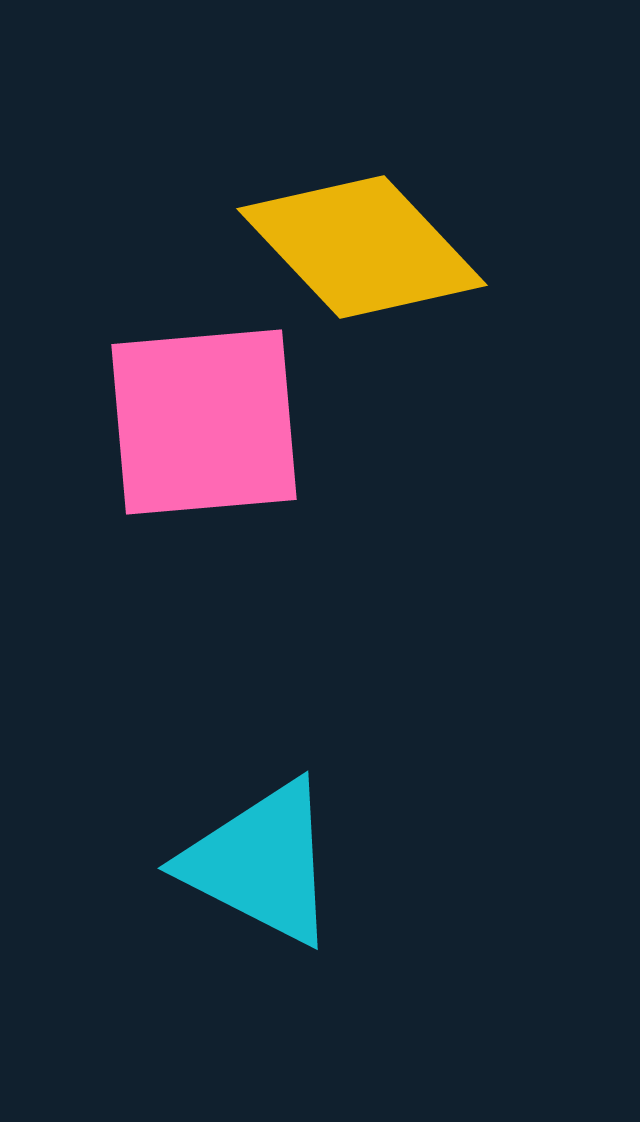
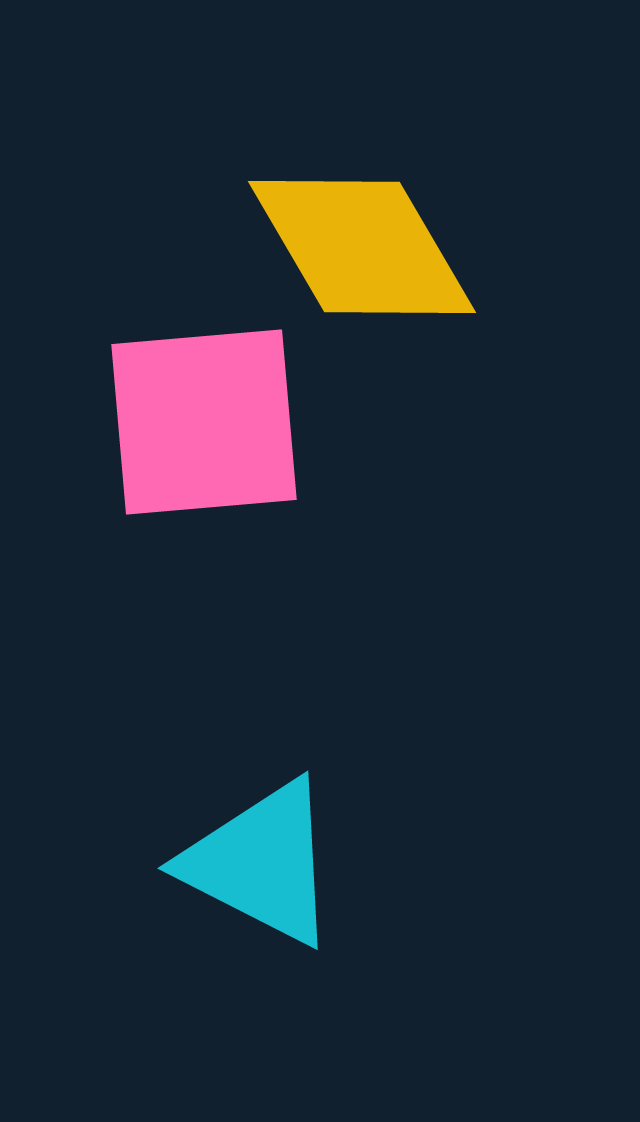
yellow diamond: rotated 13 degrees clockwise
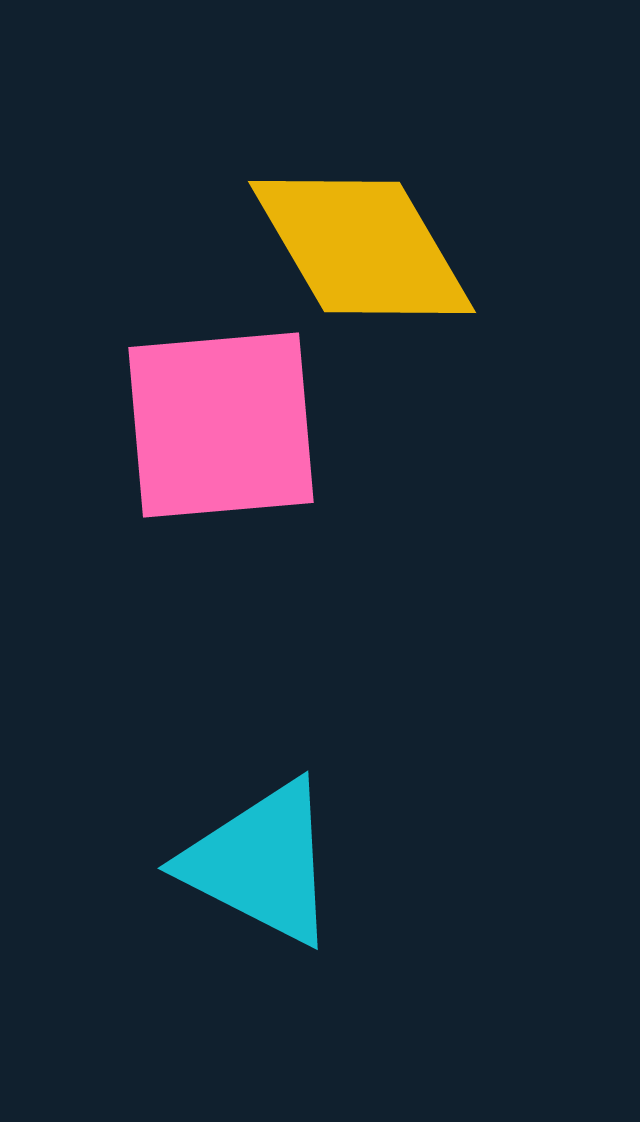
pink square: moved 17 px right, 3 px down
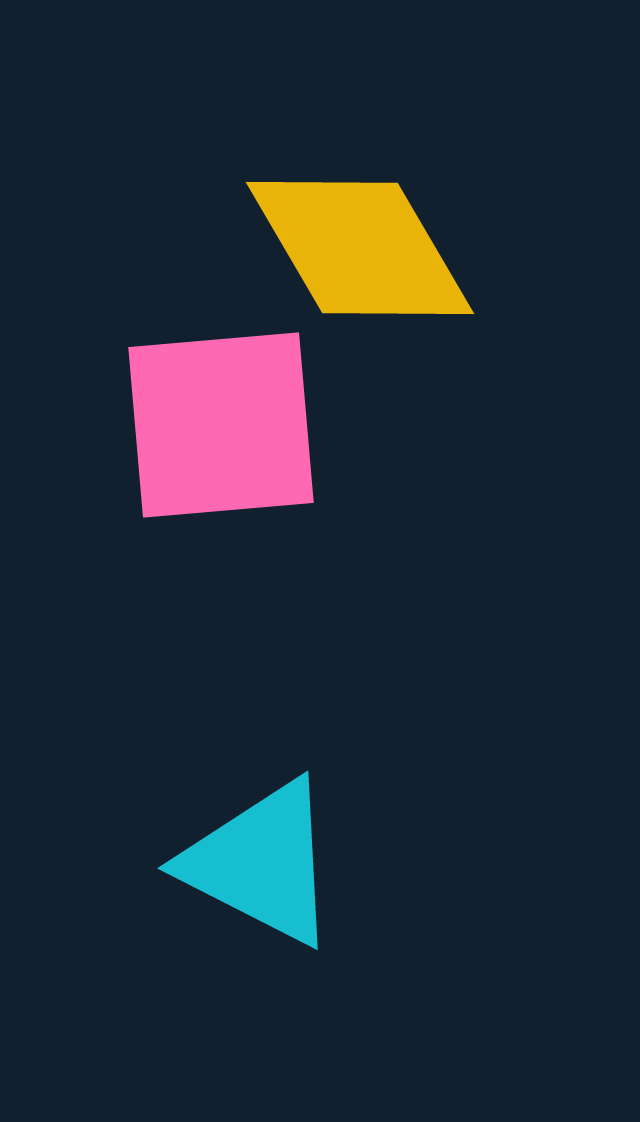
yellow diamond: moved 2 px left, 1 px down
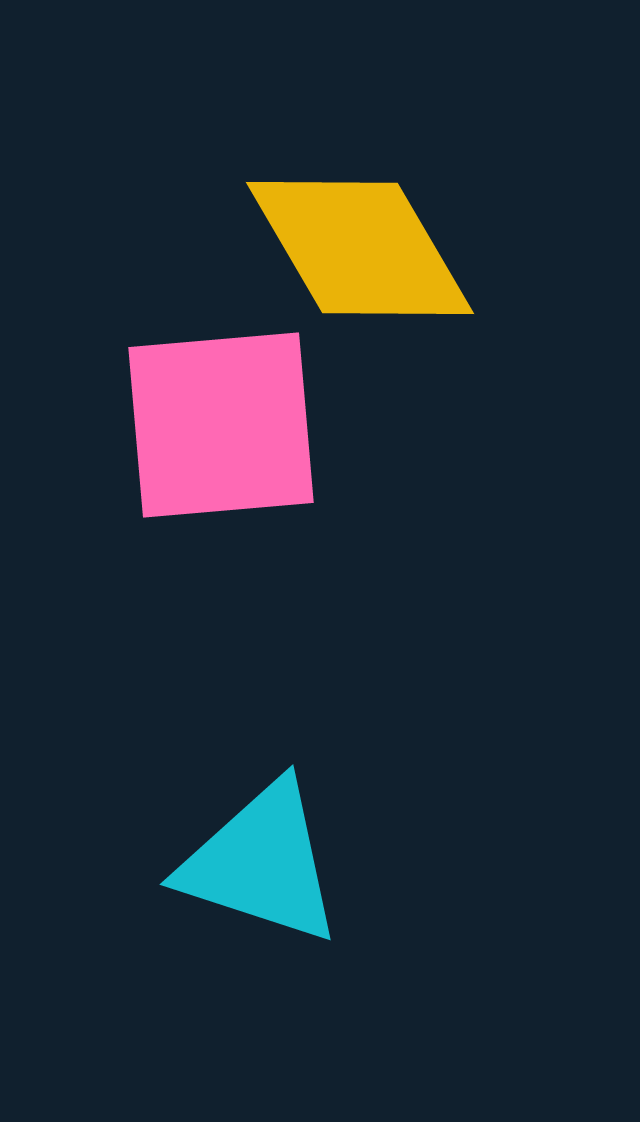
cyan triangle: rotated 9 degrees counterclockwise
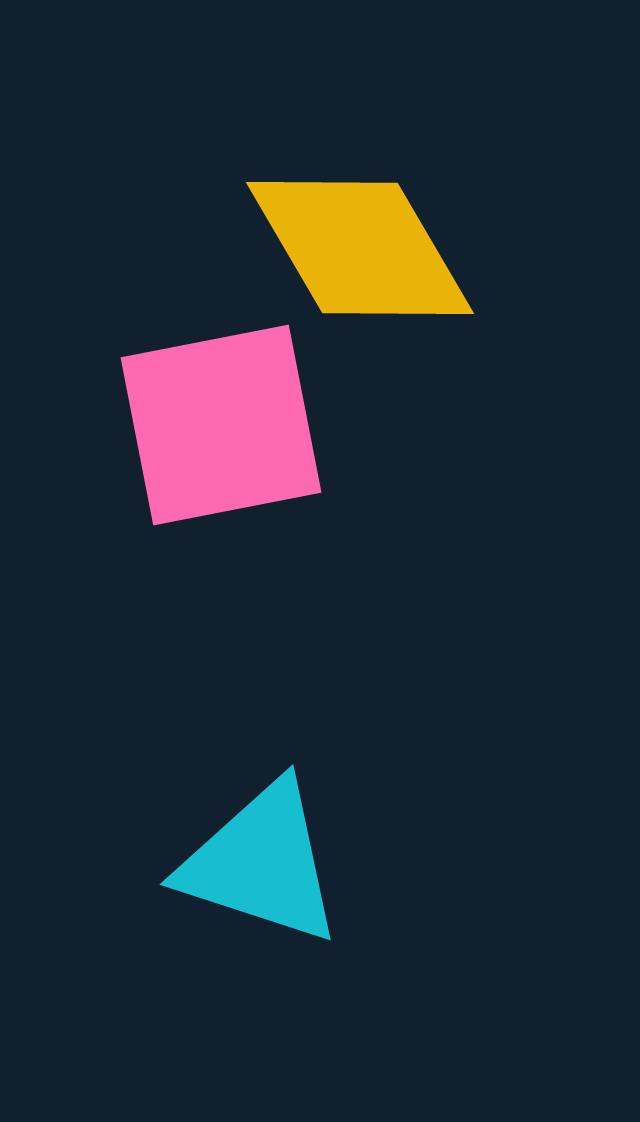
pink square: rotated 6 degrees counterclockwise
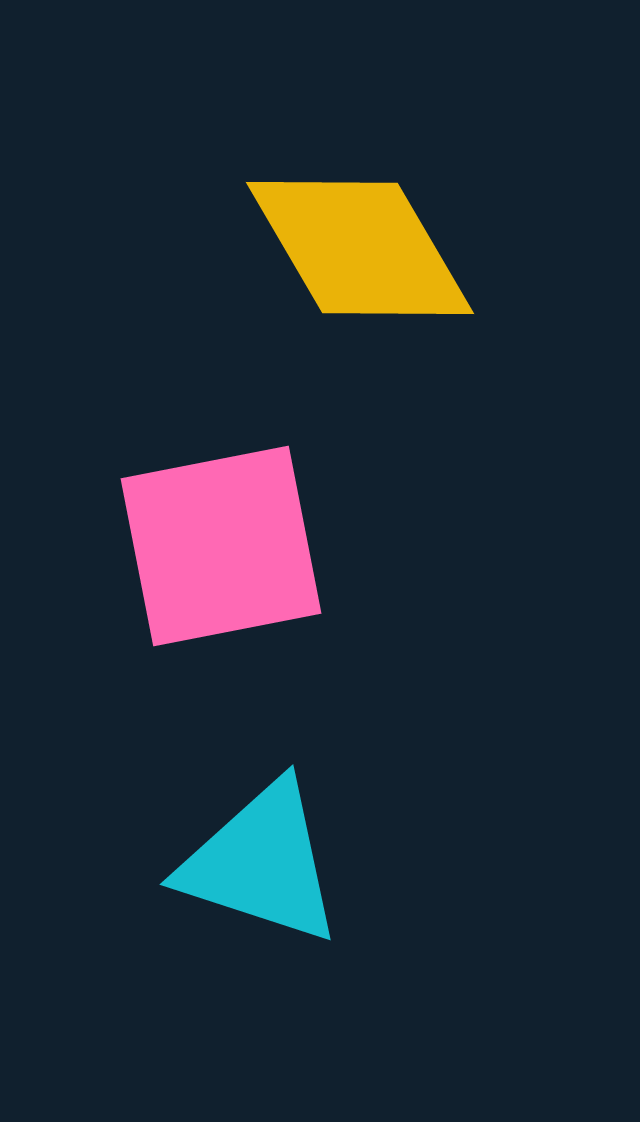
pink square: moved 121 px down
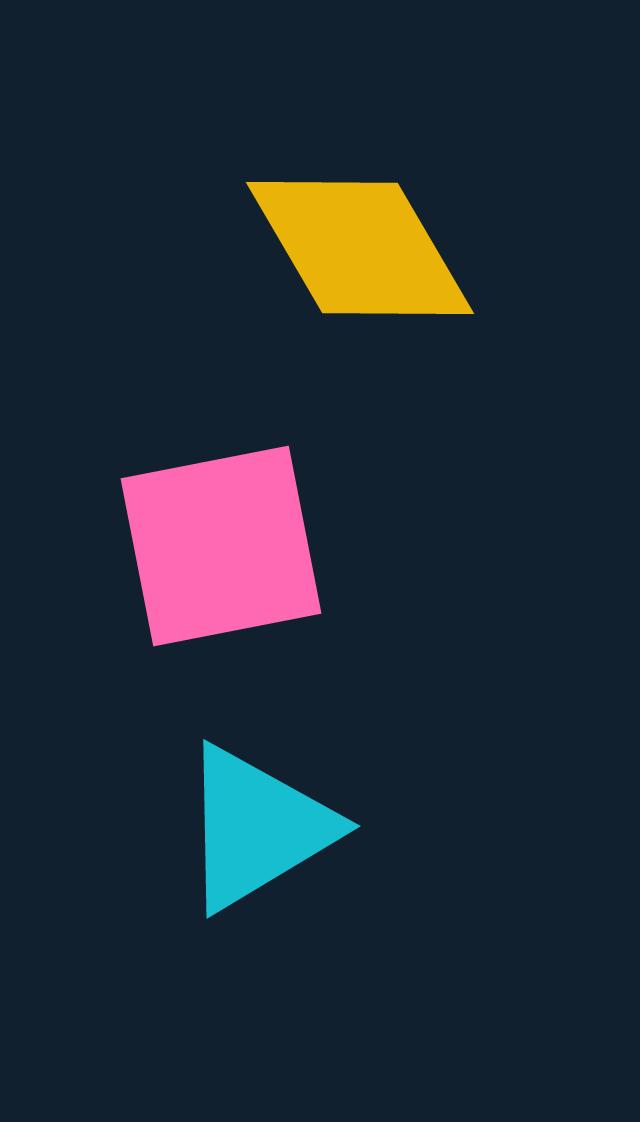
cyan triangle: moved 4 px left, 35 px up; rotated 49 degrees counterclockwise
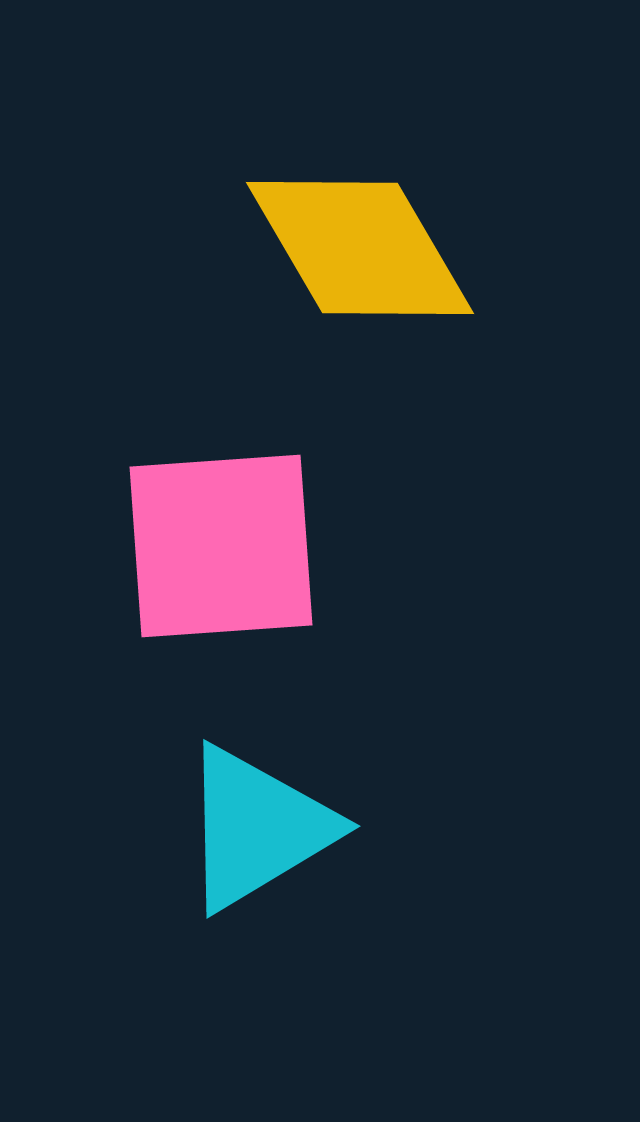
pink square: rotated 7 degrees clockwise
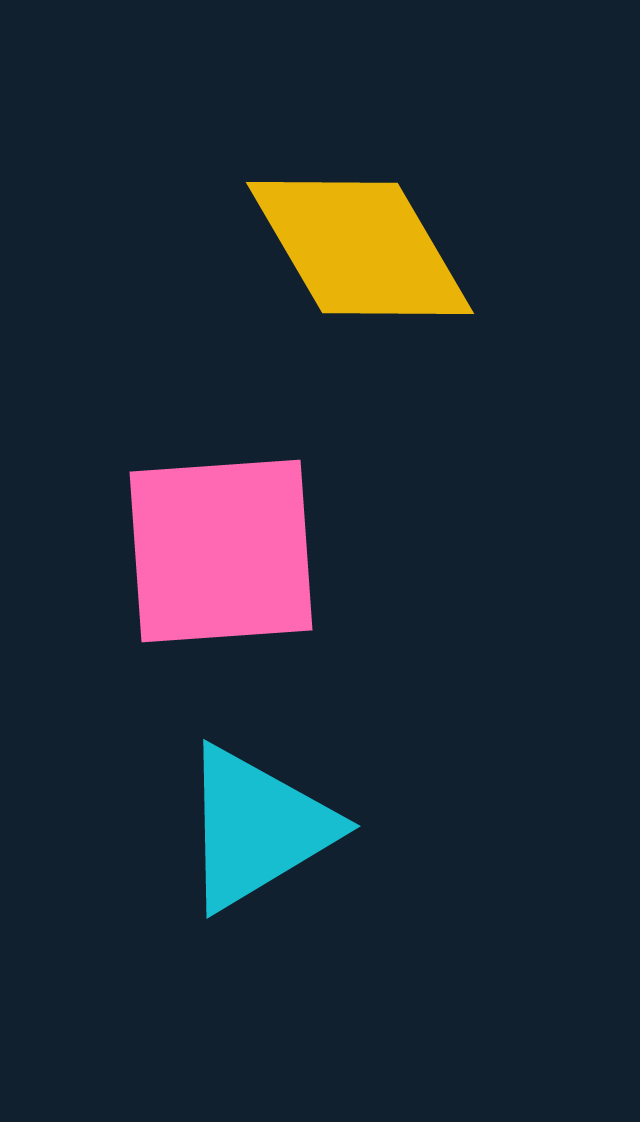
pink square: moved 5 px down
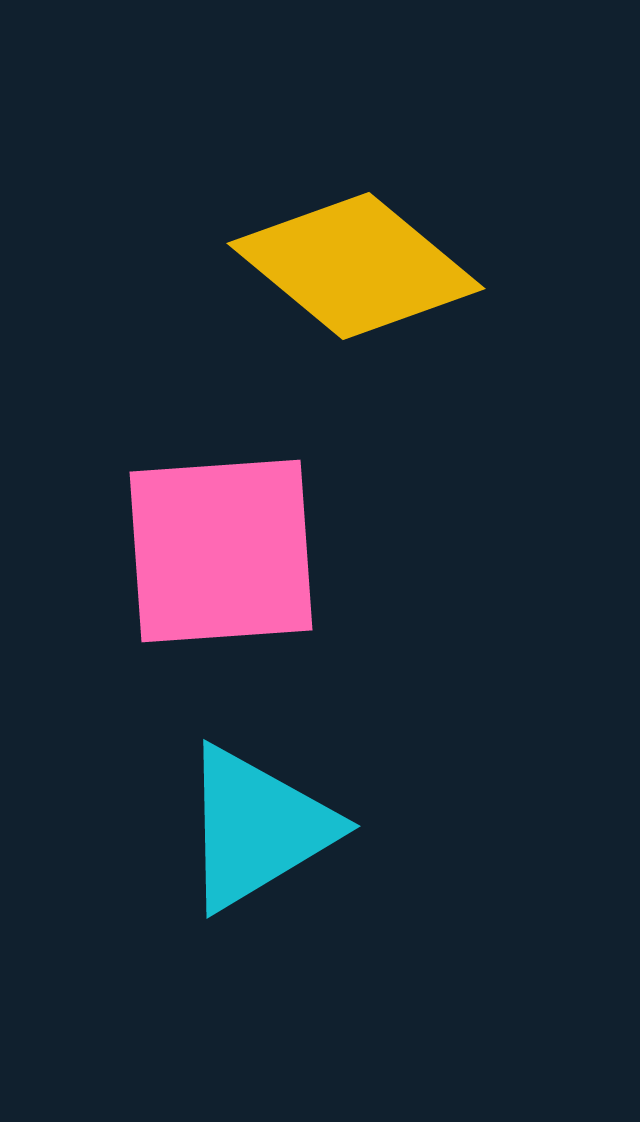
yellow diamond: moved 4 px left, 18 px down; rotated 20 degrees counterclockwise
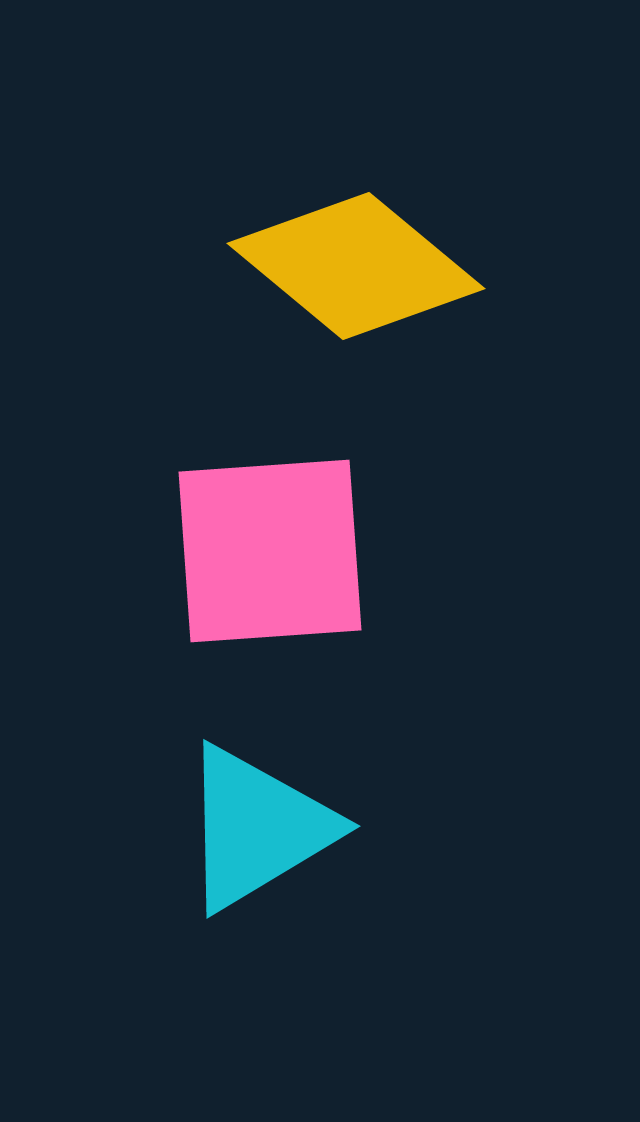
pink square: moved 49 px right
